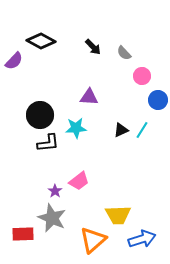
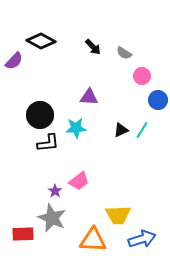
gray semicircle: rotated 14 degrees counterclockwise
orange triangle: rotated 44 degrees clockwise
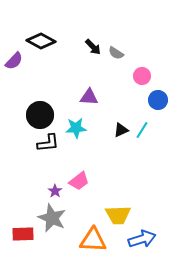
gray semicircle: moved 8 px left
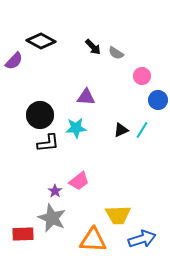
purple triangle: moved 3 px left
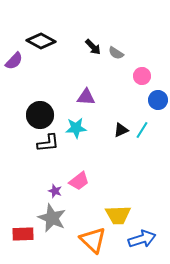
purple star: rotated 16 degrees counterclockwise
orange triangle: rotated 40 degrees clockwise
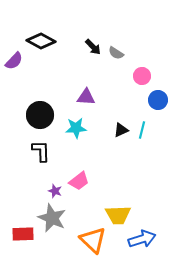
cyan line: rotated 18 degrees counterclockwise
black L-shape: moved 7 px left, 8 px down; rotated 85 degrees counterclockwise
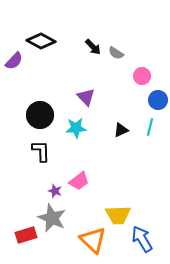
purple triangle: rotated 42 degrees clockwise
cyan line: moved 8 px right, 3 px up
red rectangle: moved 3 px right, 1 px down; rotated 15 degrees counterclockwise
blue arrow: rotated 104 degrees counterclockwise
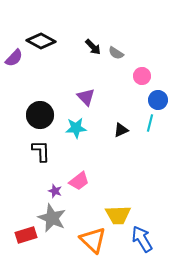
purple semicircle: moved 3 px up
cyan line: moved 4 px up
